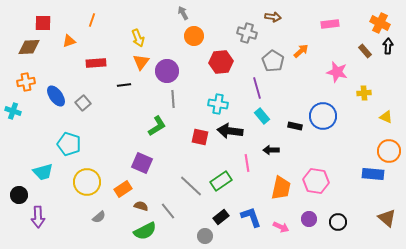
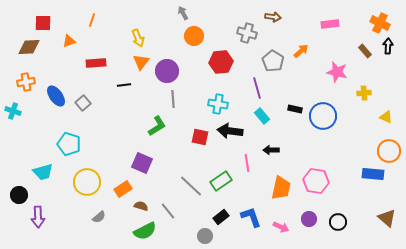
black rectangle at (295, 126): moved 17 px up
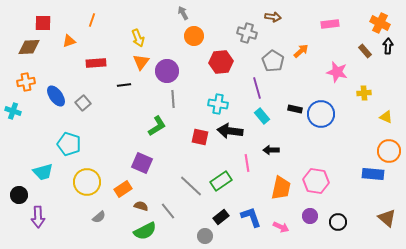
blue circle at (323, 116): moved 2 px left, 2 px up
purple circle at (309, 219): moved 1 px right, 3 px up
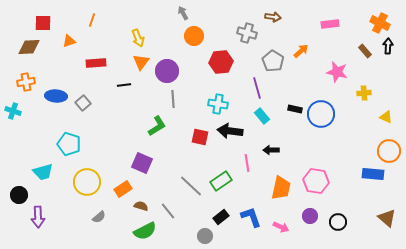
blue ellipse at (56, 96): rotated 50 degrees counterclockwise
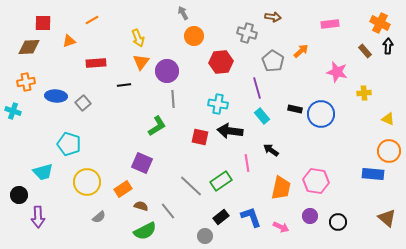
orange line at (92, 20): rotated 40 degrees clockwise
yellow triangle at (386, 117): moved 2 px right, 2 px down
black arrow at (271, 150): rotated 35 degrees clockwise
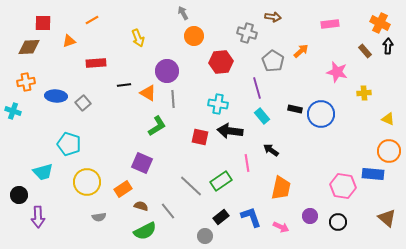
orange triangle at (141, 62): moved 7 px right, 31 px down; rotated 36 degrees counterclockwise
pink hexagon at (316, 181): moved 27 px right, 5 px down
gray semicircle at (99, 217): rotated 32 degrees clockwise
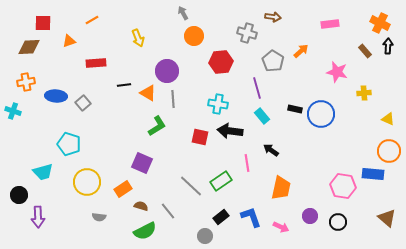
gray semicircle at (99, 217): rotated 16 degrees clockwise
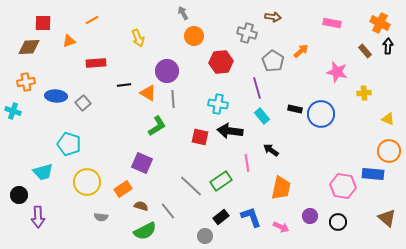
pink rectangle at (330, 24): moved 2 px right, 1 px up; rotated 18 degrees clockwise
gray semicircle at (99, 217): moved 2 px right
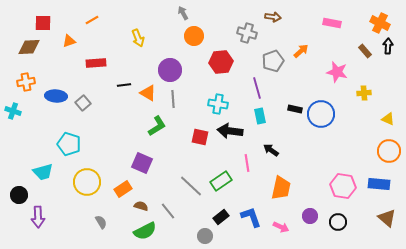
gray pentagon at (273, 61): rotated 20 degrees clockwise
purple circle at (167, 71): moved 3 px right, 1 px up
cyan rectangle at (262, 116): moved 2 px left; rotated 28 degrees clockwise
blue rectangle at (373, 174): moved 6 px right, 10 px down
gray semicircle at (101, 217): moved 5 px down; rotated 128 degrees counterclockwise
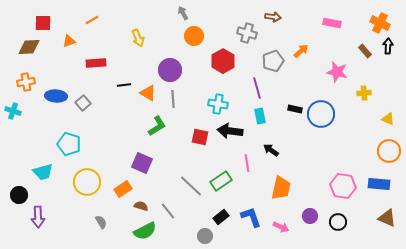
red hexagon at (221, 62): moved 2 px right, 1 px up; rotated 25 degrees counterclockwise
brown triangle at (387, 218): rotated 18 degrees counterclockwise
